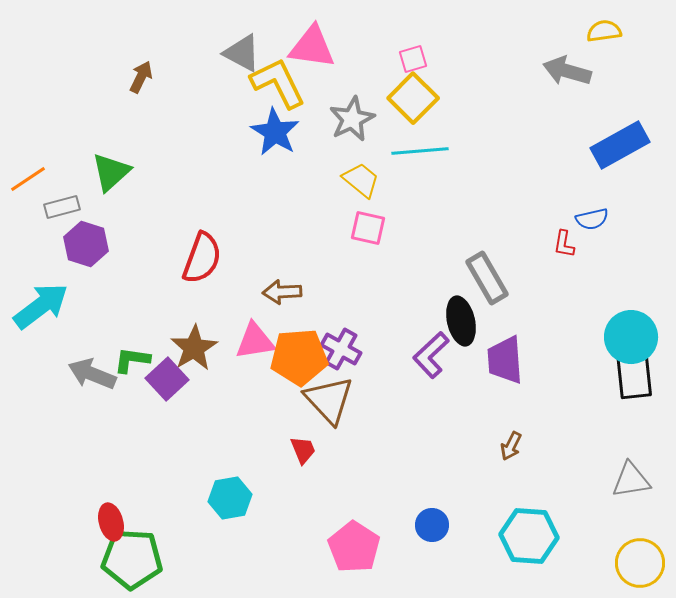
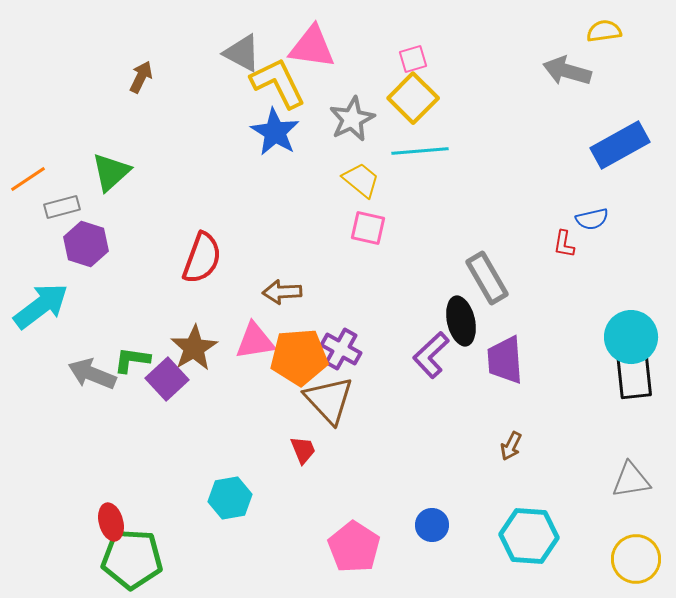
yellow circle at (640, 563): moved 4 px left, 4 px up
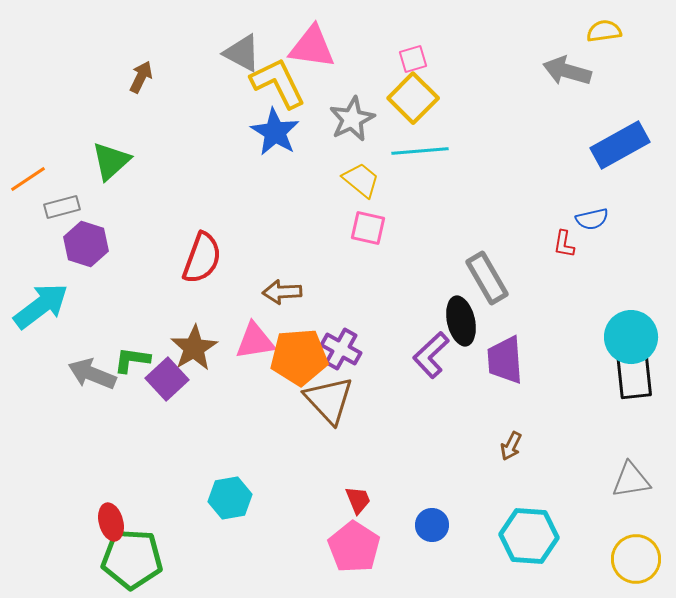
green triangle at (111, 172): moved 11 px up
red trapezoid at (303, 450): moved 55 px right, 50 px down
